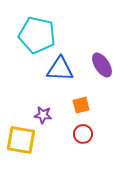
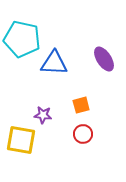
cyan pentagon: moved 15 px left, 4 px down
purple ellipse: moved 2 px right, 6 px up
blue triangle: moved 6 px left, 6 px up
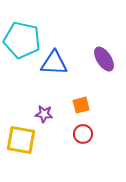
cyan pentagon: moved 1 px down
purple star: moved 1 px right, 1 px up
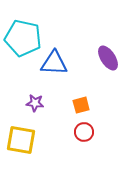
cyan pentagon: moved 1 px right, 2 px up
purple ellipse: moved 4 px right, 1 px up
purple star: moved 9 px left, 11 px up
red circle: moved 1 px right, 2 px up
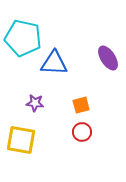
red circle: moved 2 px left
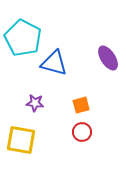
cyan pentagon: rotated 15 degrees clockwise
blue triangle: rotated 12 degrees clockwise
